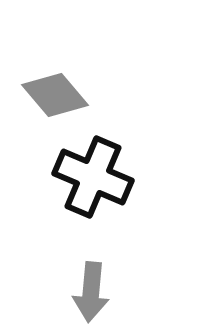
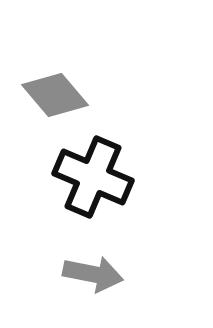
gray arrow: moved 2 px right, 18 px up; rotated 84 degrees counterclockwise
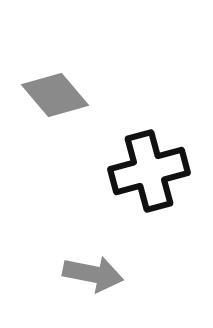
black cross: moved 56 px right, 6 px up; rotated 38 degrees counterclockwise
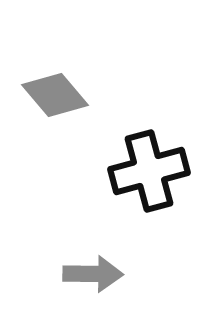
gray arrow: rotated 10 degrees counterclockwise
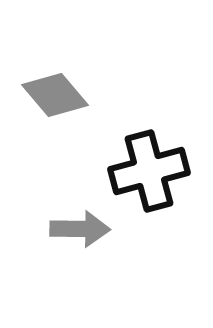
gray arrow: moved 13 px left, 45 px up
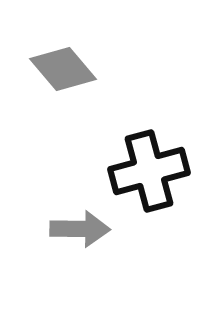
gray diamond: moved 8 px right, 26 px up
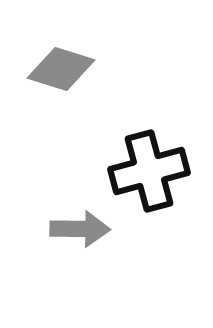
gray diamond: moved 2 px left; rotated 32 degrees counterclockwise
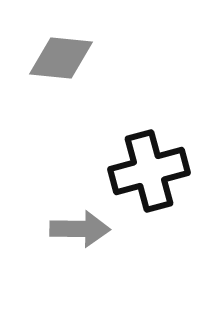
gray diamond: moved 11 px up; rotated 12 degrees counterclockwise
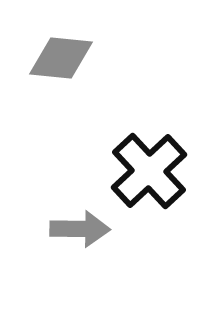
black cross: rotated 28 degrees counterclockwise
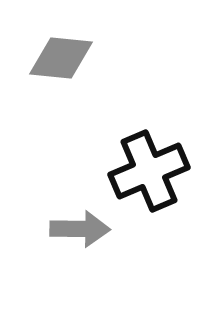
black cross: rotated 20 degrees clockwise
